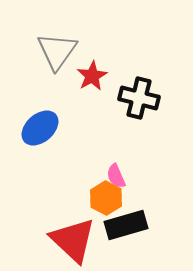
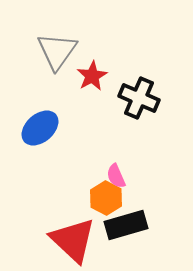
black cross: rotated 9 degrees clockwise
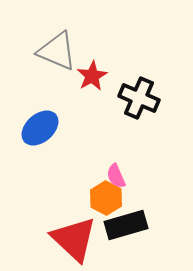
gray triangle: rotated 42 degrees counterclockwise
red triangle: moved 1 px right, 1 px up
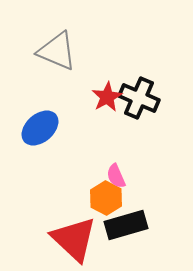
red star: moved 15 px right, 21 px down
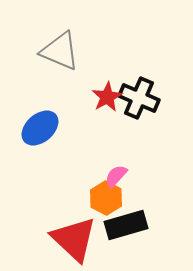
gray triangle: moved 3 px right
pink semicircle: rotated 65 degrees clockwise
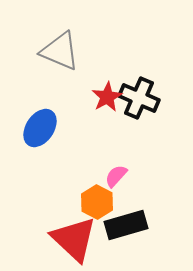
blue ellipse: rotated 15 degrees counterclockwise
orange hexagon: moved 9 px left, 4 px down
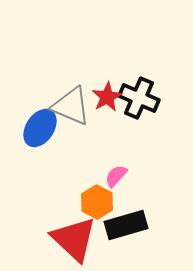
gray triangle: moved 11 px right, 55 px down
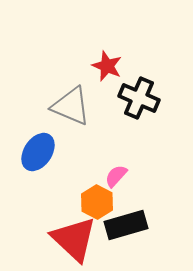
red star: moved 31 px up; rotated 20 degrees counterclockwise
blue ellipse: moved 2 px left, 24 px down
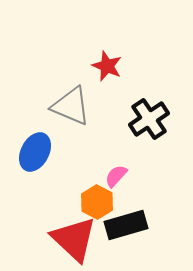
black cross: moved 10 px right, 21 px down; rotated 33 degrees clockwise
blue ellipse: moved 3 px left; rotated 6 degrees counterclockwise
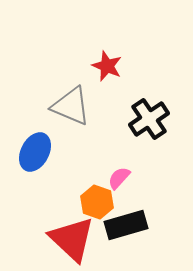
pink semicircle: moved 3 px right, 2 px down
orange hexagon: rotated 8 degrees counterclockwise
red triangle: moved 2 px left
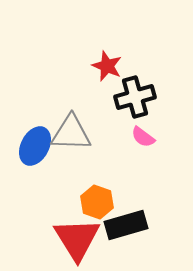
gray triangle: moved 27 px down; rotated 21 degrees counterclockwise
black cross: moved 14 px left, 22 px up; rotated 18 degrees clockwise
blue ellipse: moved 6 px up
pink semicircle: moved 24 px right, 41 px up; rotated 95 degrees counterclockwise
red triangle: moved 5 px right; rotated 15 degrees clockwise
